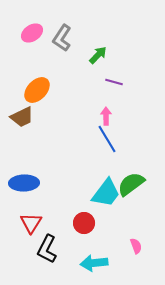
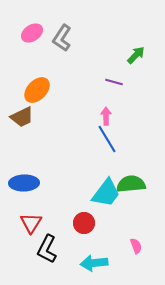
green arrow: moved 38 px right
green semicircle: rotated 32 degrees clockwise
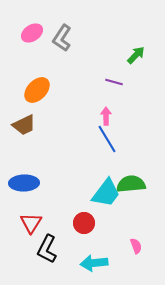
brown trapezoid: moved 2 px right, 8 px down
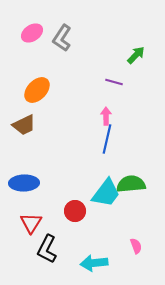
blue line: rotated 44 degrees clockwise
red circle: moved 9 px left, 12 px up
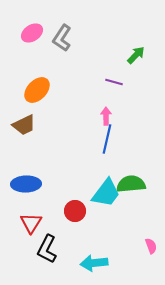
blue ellipse: moved 2 px right, 1 px down
pink semicircle: moved 15 px right
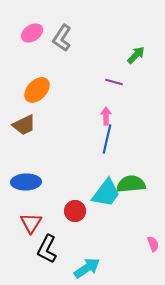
blue ellipse: moved 2 px up
pink semicircle: moved 2 px right, 2 px up
cyan arrow: moved 7 px left, 5 px down; rotated 152 degrees clockwise
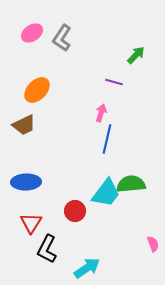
pink arrow: moved 5 px left, 3 px up; rotated 18 degrees clockwise
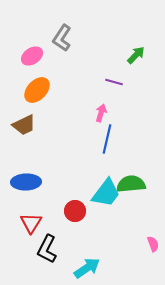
pink ellipse: moved 23 px down
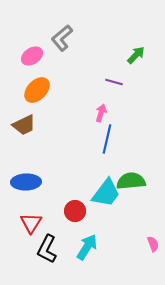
gray L-shape: rotated 16 degrees clockwise
green semicircle: moved 3 px up
cyan arrow: moved 21 px up; rotated 24 degrees counterclockwise
